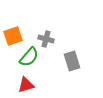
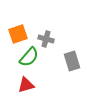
orange square: moved 5 px right, 2 px up
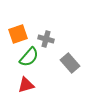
gray rectangle: moved 2 px left, 2 px down; rotated 24 degrees counterclockwise
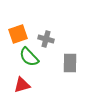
green semicircle: rotated 95 degrees clockwise
gray rectangle: rotated 42 degrees clockwise
red triangle: moved 4 px left
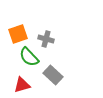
gray rectangle: moved 17 px left, 12 px down; rotated 48 degrees counterclockwise
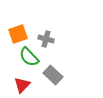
red triangle: rotated 30 degrees counterclockwise
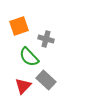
orange square: moved 1 px right, 8 px up
gray rectangle: moved 7 px left, 5 px down
red triangle: moved 1 px right, 1 px down
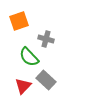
orange square: moved 5 px up
